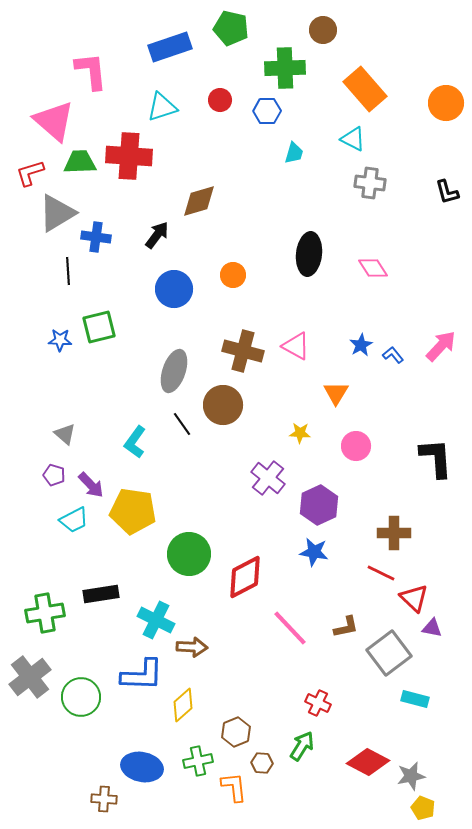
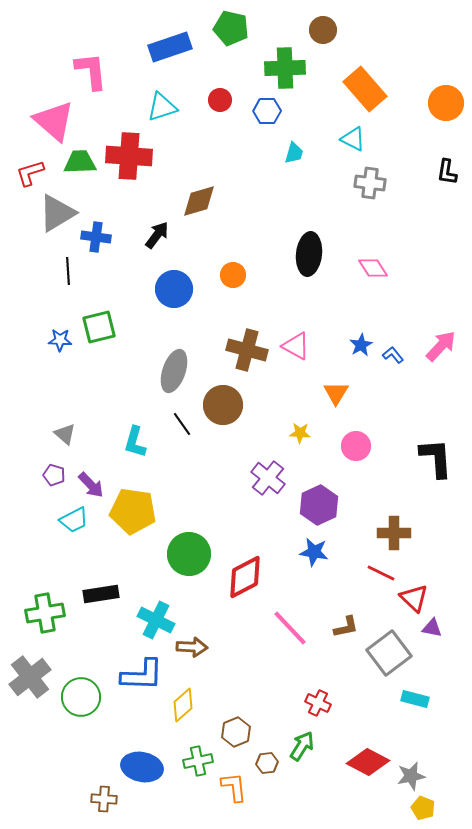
black L-shape at (447, 192): moved 20 px up; rotated 24 degrees clockwise
brown cross at (243, 351): moved 4 px right, 1 px up
cyan L-shape at (135, 442): rotated 20 degrees counterclockwise
brown hexagon at (262, 763): moved 5 px right; rotated 10 degrees counterclockwise
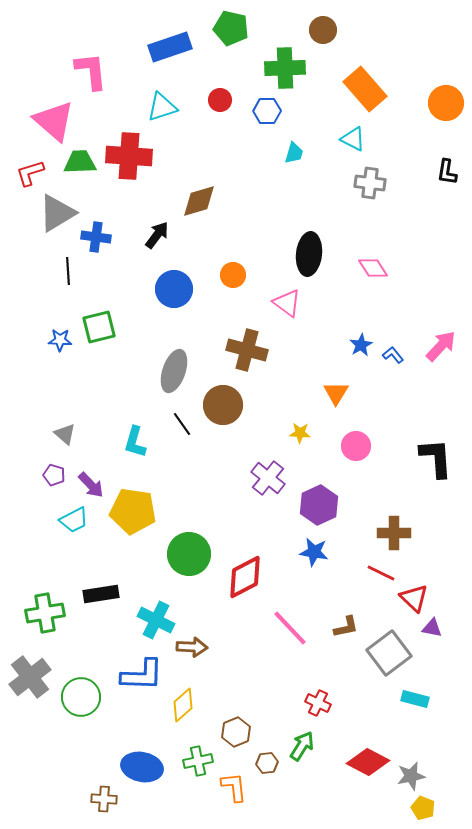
pink triangle at (296, 346): moved 9 px left, 43 px up; rotated 8 degrees clockwise
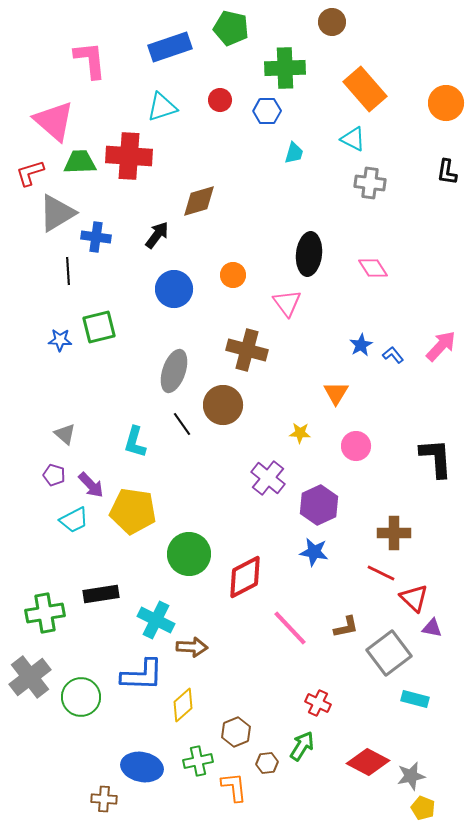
brown circle at (323, 30): moved 9 px right, 8 px up
pink L-shape at (91, 71): moved 1 px left, 11 px up
pink triangle at (287, 303): rotated 16 degrees clockwise
